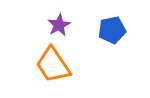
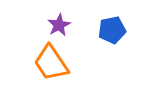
orange trapezoid: moved 2 px left, 2 px up
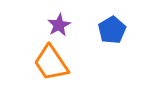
blue pentagon: rotated 20 degrees counterclockwise
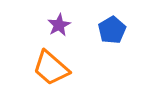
orange trapezoid: moved 5 px down; rotated 15 degrees counterclockwise
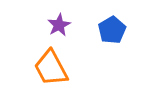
orange trapezoid: rotated 21 degrees clockwise
